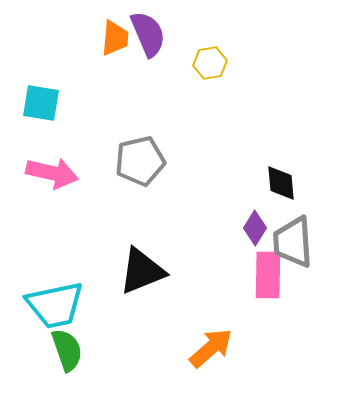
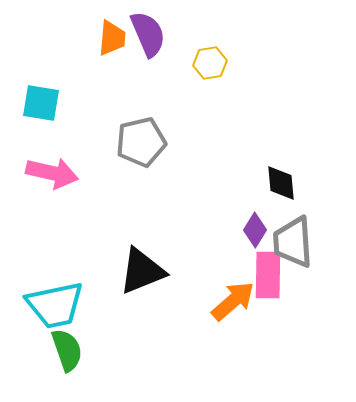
orange trapezoid: moved 3 px left
gray pentagon: moved 1 px right, 19 px up
purple diamond: moved 2 px down
orange arrow: moved 22 px right, 47 px up
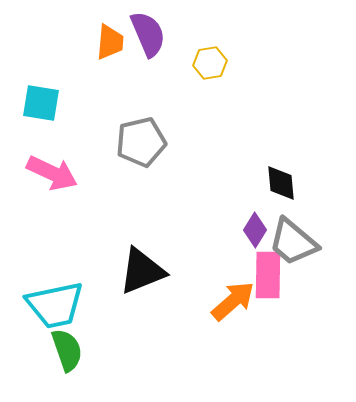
orange trapezoid: moved 2 px left, 4 px down
pink arrow: rotated 12 degrees clockwise
gray trapezoid: rotated 46 degrees counterclockwise
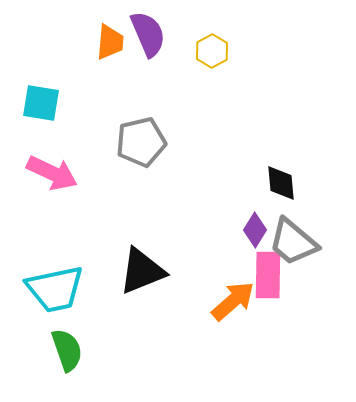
yellow hexagon: moved 2 px right, 12 px up; rotated 20 degrees counterclockwise
cyan trapezoid: moved 16 px up
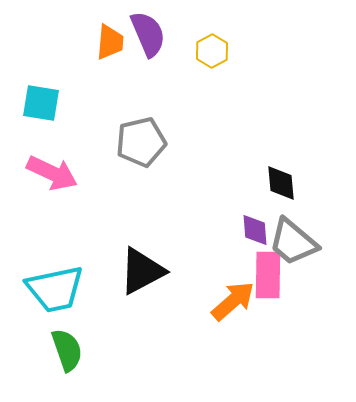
purple diamond: rotated 36 degrees counterclockwise
black triangle: rotated 6 degrees counterclockwise
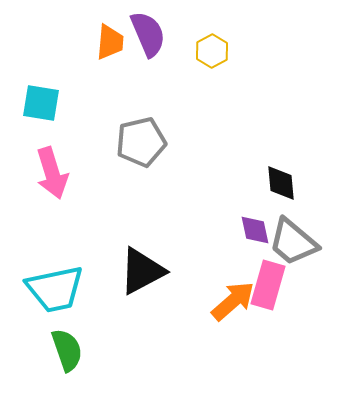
pink arrow: rotated 48 degrees clockwise
purple diamond: rotated 8 degrees counterclockwise
pink rectangle: moved 10 px down; rotated 15 degrees clockwise
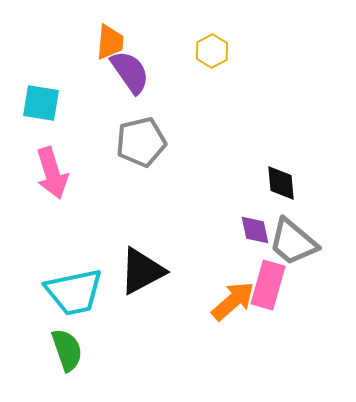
purple semicircle: moved 18 px left, 38 px down; rotated 12 degrees counterclockwise
cyan trapezoid: moved 19 px right, 3 px down
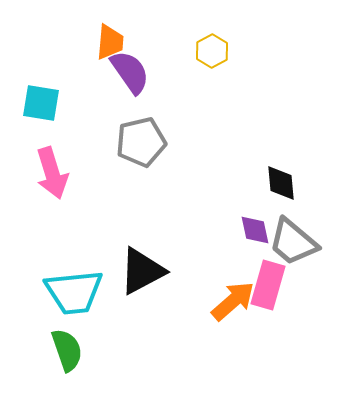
cyan trapezoid: rotated 6 degrees clockwise
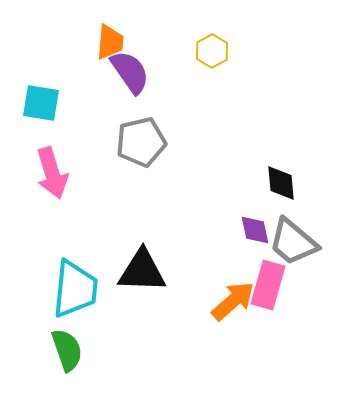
black triangle: rotated 30 degrees clockwise
cyan trapezoid: moved 1 px right, 3 px up; rotated 78 degrees counterclockwise
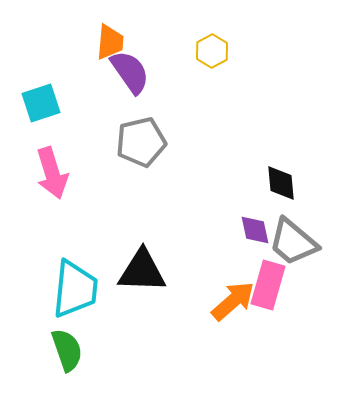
cyan square: rotated 27 degrees counterclockwise
